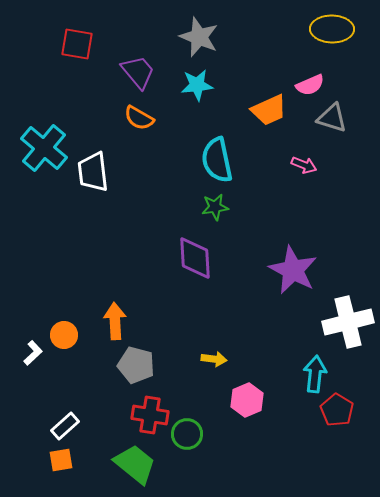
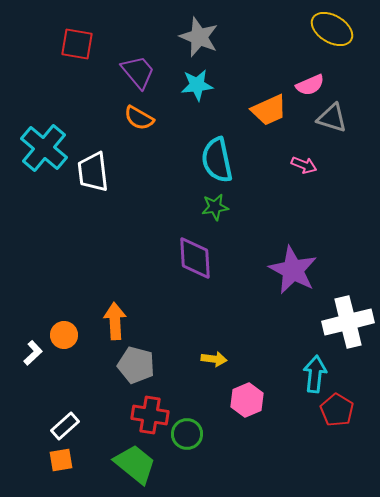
yellow ellipse: rotated 30 degrees clockwise
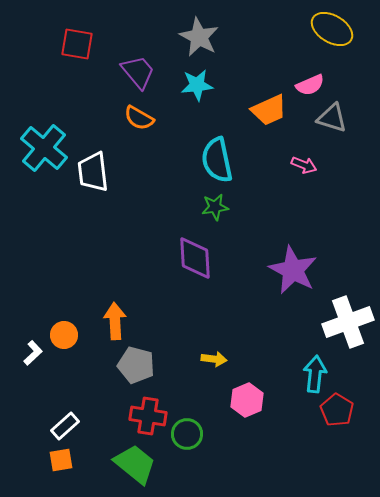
gray star: rotated 6 degrees clockwise
white cross: rotated 6 degrees counterclockwise
red cross: moved 2 px left, 1 px down
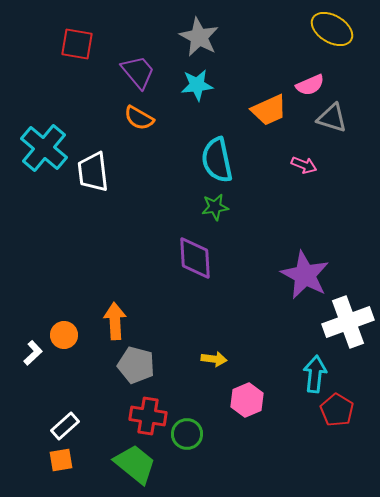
purple star: moved 12 px right, 5 px down
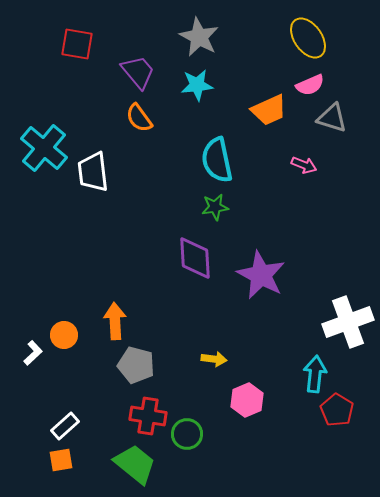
yellow ellipse: moved 24 px left, 9 px down; rotated 24 degrees clockwise
orange semicircle: rotated 24 degrees clockwise
purple star: moved 44 px left
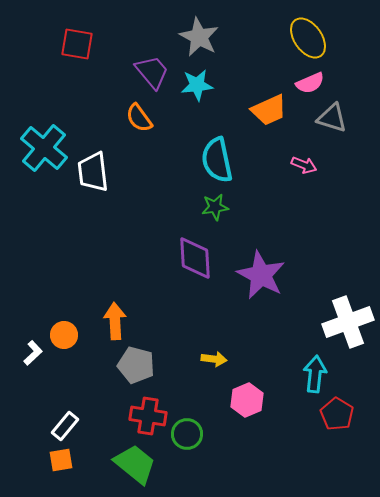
purple trapezoid: moved 14 px right
pink semicircle: moved 2 px up
red pentagon: moved 4 px down
white rectangle: rotated 8 degrees counterclockwise
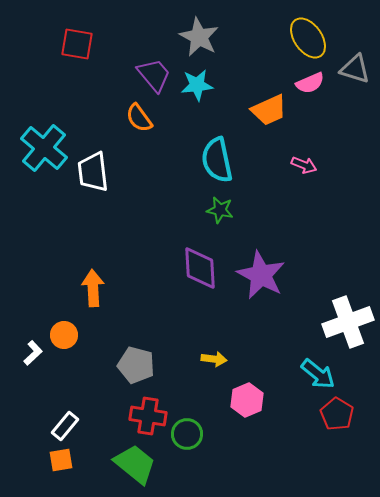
purple trapezoid: moved 2 px right, 3 px down
gray triangle: moved 23 px right, 49 px up
green star: moved 5 px right, 3 px down; rotated 20 degrees clockwise
purple diamond: moved 5 px right, 10 px down
orange arrow: moved 22 px left, 33 px up
cyan arrow: moved 3 px right; rotated 123 degrees clockwise
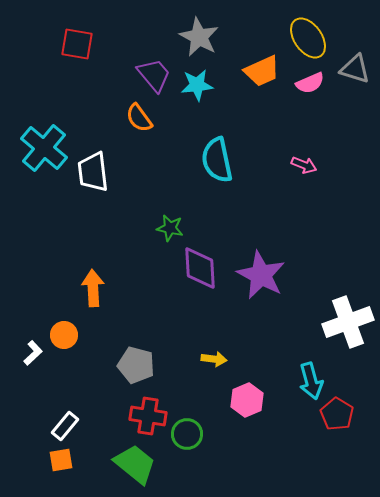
orange trapezoid: moved 7 px left, 39 px up
green star: moved 50 px left, 18 px down
cyan arrow: moved 7 px left, 7 px down; rotated 36 degrees clockwise
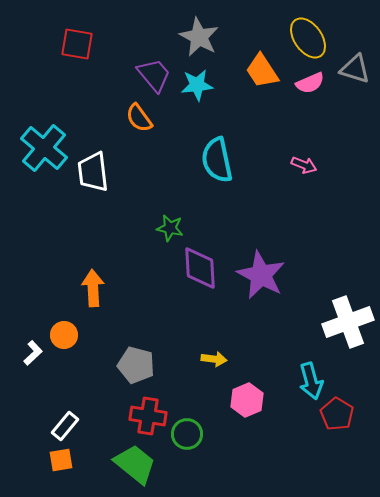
orange trapezoid: rotated 81 degrees clockwise
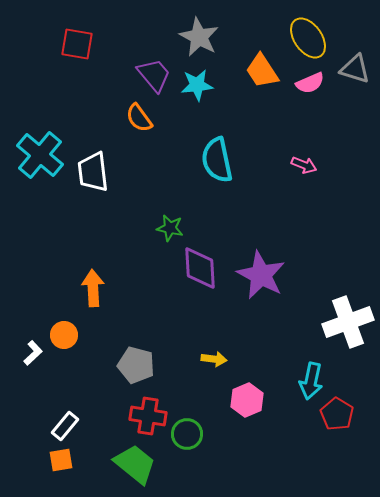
cyan cross: moved 4 px left, 7 px down
cyan arrow: rotated 27 degrees clockwise
